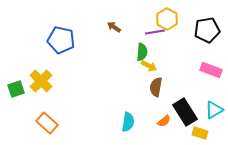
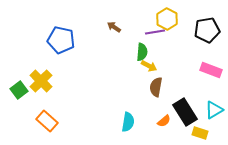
green square: moved 3 px right, 1 px down; rotated 18 degrees counterclockwise
orange rectangle: moved 2 px up
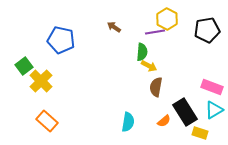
pink rectangle: moved 1 px right, 17 px down
green square: moved 5 px right, 24 px up
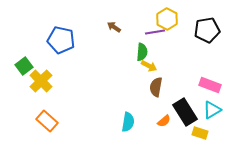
pink rectangle: moved 2 px left, 2 px up
cyan triangle: moved 2 px left
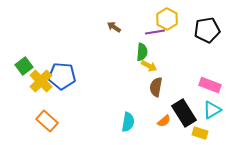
blue pentagon: moved 1 px right, 36 px down; rotated 8 degrees counterclockwise
black rectangle: moved 1 px left, 1 px down
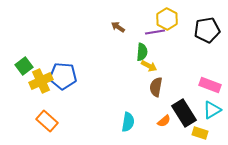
brown arrow: moved 4 px right
blue pentagon: moved 1 px right
yellow cross: rotated 20 degrees clockwise
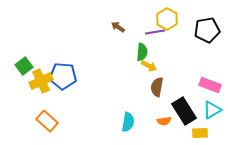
brown semicircle: moved 1 px right
black rectangle: moved 2 px up
orange semicircle: rotated 32 degrees clockwise
yellow rectangle: rotated 21 degrees counterclockwise
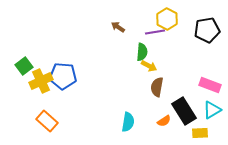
orange semicircle: rotated 24 degrees counterclockwise
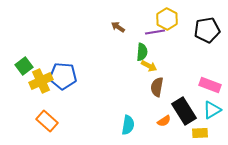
cyan semicircle: moved 3 px down
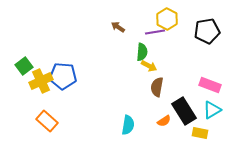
black pentagon: moved 1 px down
yellow rectangle: rotated 14 degrees clockwise
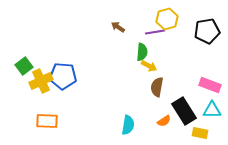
yellow hexagon: rotated 15 degrees clockwise
cyan triangle: rotated 30 degrees clockwise
orange rectangle: rotated 40 degrees counterclockwise
